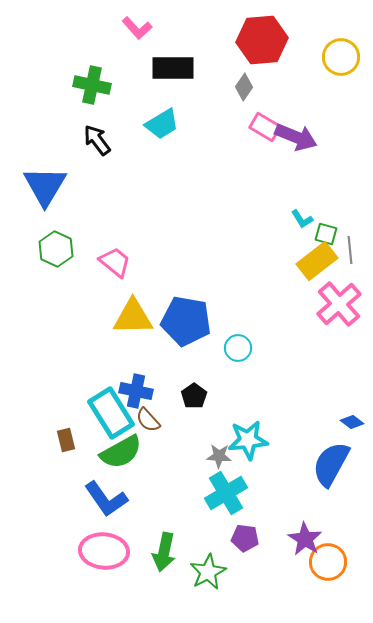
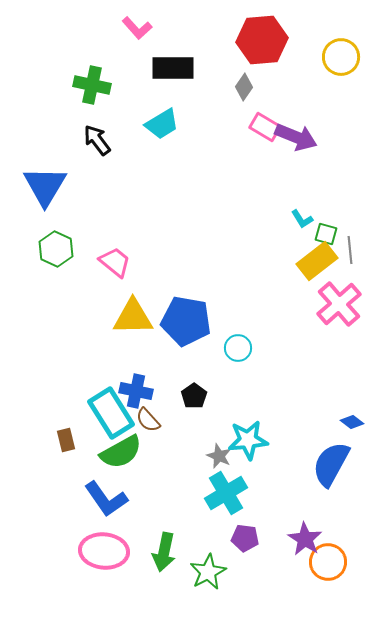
gray star: rotated 20 degrees clockwise
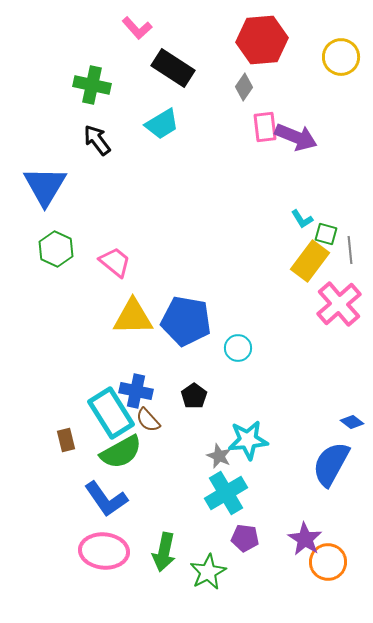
black rectangle: rotated 33 degrees clockwise
pink rectangle: rotated 52 degrees clockwise
yellow rectangle: moved 7 px left; rotated 15 degrees counterclockwise
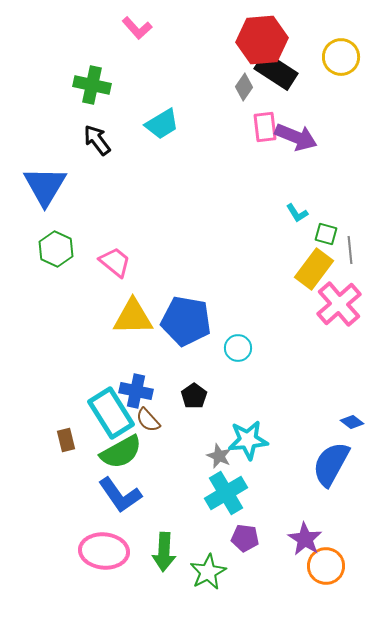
black rectangle: moved 103 px right, 3 px down
cyan L-shape: moved 5 px left, 6 px up
yellow rectangle: moved 4 px right, 8 px down
blue L-shape: moved 14 px right, 4 px up
green arrow: rotated 9 degrees counterclockwise
orange circle: moved 2 px left, 4 px down
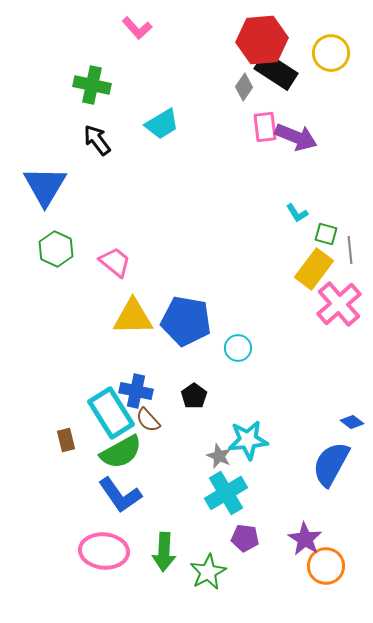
yellow circle: moved 10 px left, 4 px up
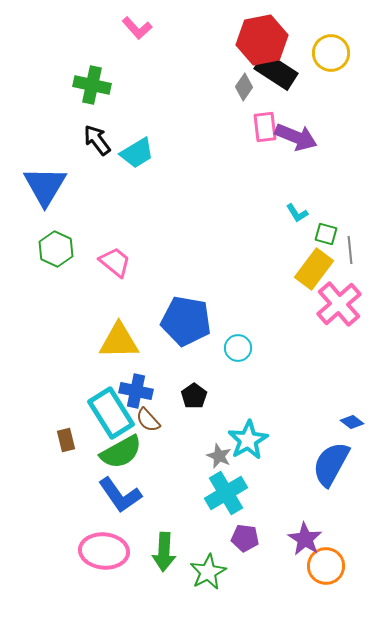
red hexagon: rotated 6 degrees counterclockwise
cyan trapezoid: moved 25 px left, 29 px down
yellow triangle: moved 14 px left, 24 px down
cyan star: rotated 24 degrees counterclockwise
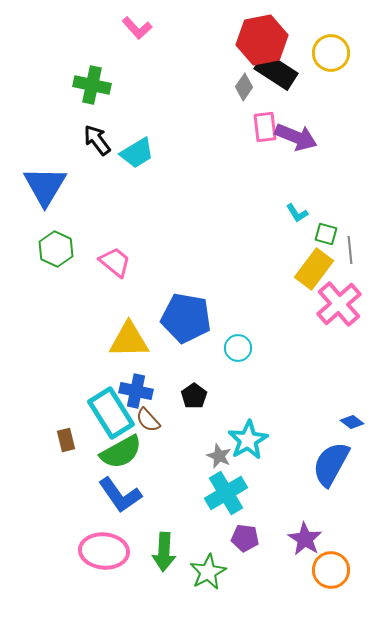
blue pentagon: moved 3 px up
yellow triangle: moved 10 px right, 1 px up
orange circle: moved 5 px right, 4 px down
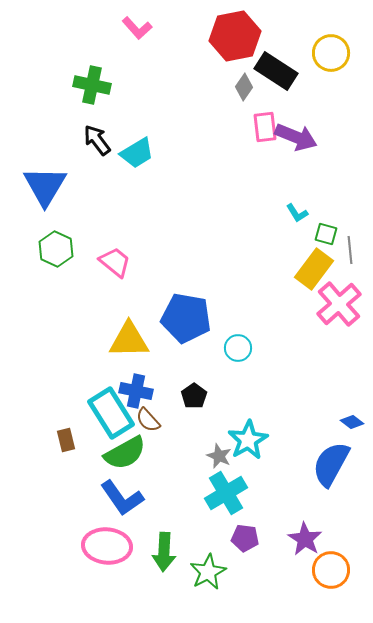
red hexagon: moved 27 px left, 4 px up
green semicircle: moved 4 px right, 1 px down
blue L-shape: moved 2 px right, 3 px down
pink ellipse: moved 3 px right, 5 px up
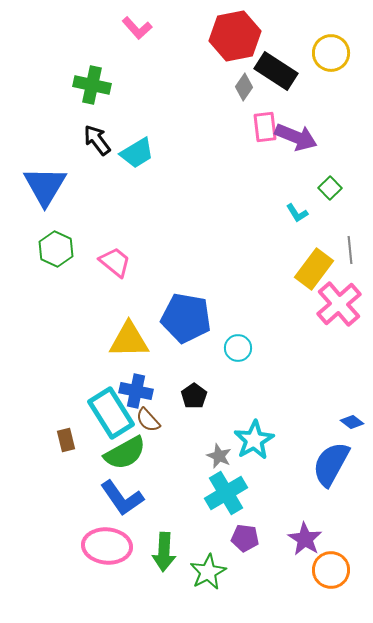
green square: moved 4 px right, 46 px up; rotated 30 degrees clockwise
cyan star: moved 6 px right
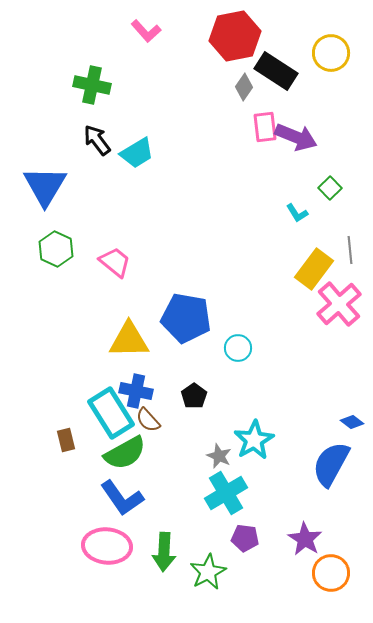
pink L-shape: moved 9 px right, 3 px down
orange circle: moved 3 px down
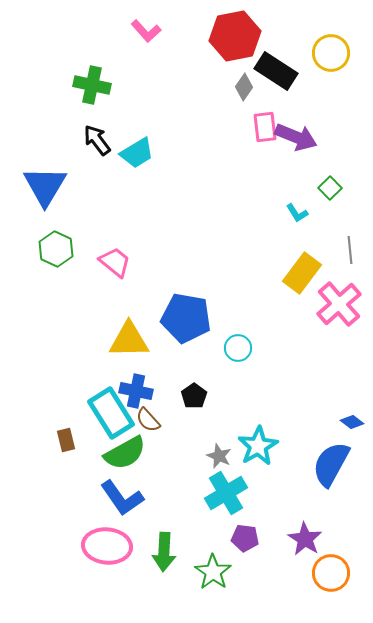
yellow rectangle: moved 12 px left, 4 px down
cyan star: moved 4 px right, 6 px down
green star: moved 5 px right; rotated 9 degrees counterclockwise
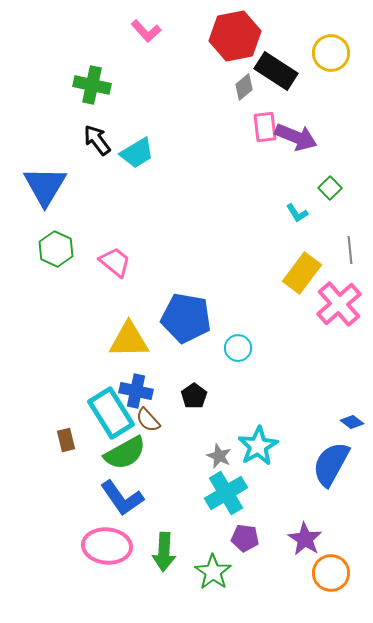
gray diamond: rotated 16 degrees clockwise
